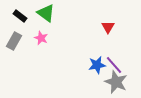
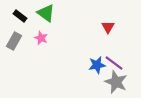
purple line: moved 2 px up; rotated 12 degrees counterclockwise
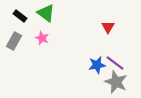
pink star: moved 1 px right
purple line: moved 1 px right
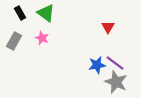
black rectangle: moved 3 px up; rotated 24 degrees clockwise
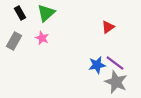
green triangle: rotated 42 degrees clockwise
red triangle: rotated 24 degrees clockwise
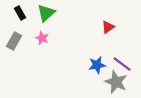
purple line: moved 7 px right, 1 px down
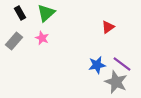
gray rectangle: rotated 12 degrees clockwise
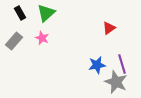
red triangle: moved 1 px right, 1 px down
purple line: rotated 36 degrees clockwise
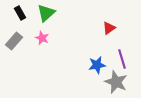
purple line: moved 5 px up
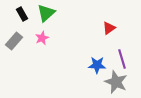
black rectangle: moved 2 px right, 1 px down
pink star: rotated 24 degrees clockwise
blue star: rotated 12 degrees clockwise
